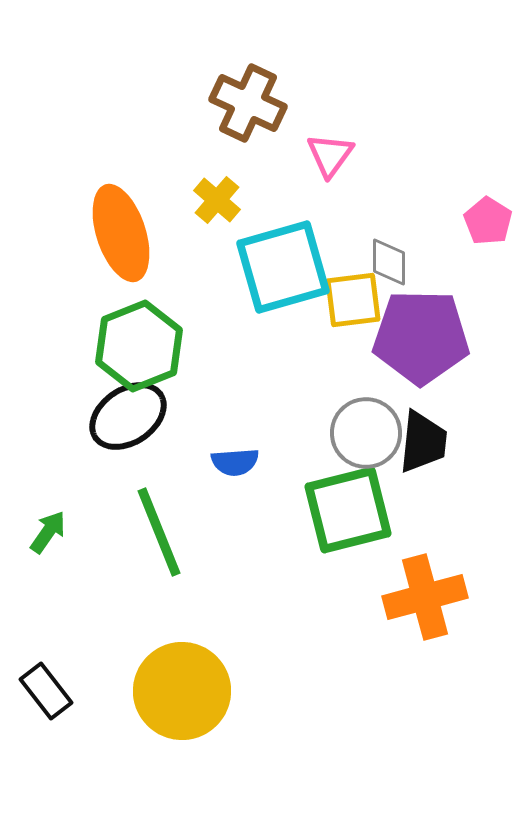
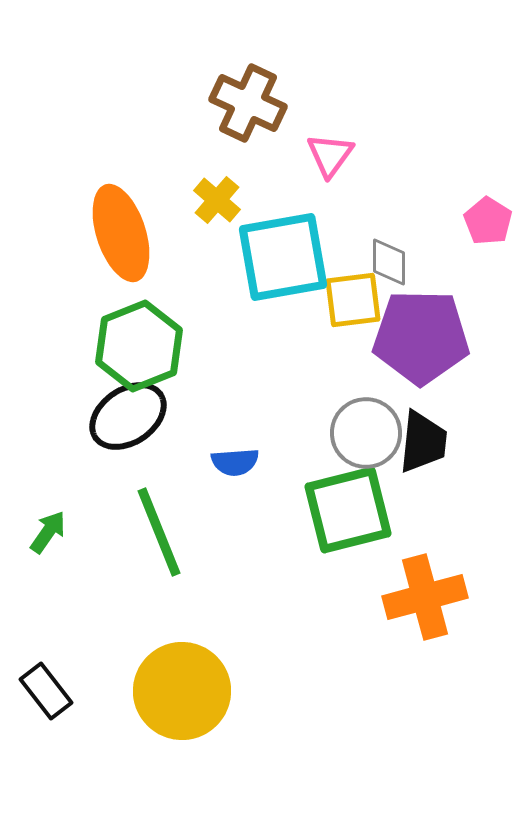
cyan square: moved 10 px up; rotated 6 degrees clockwise
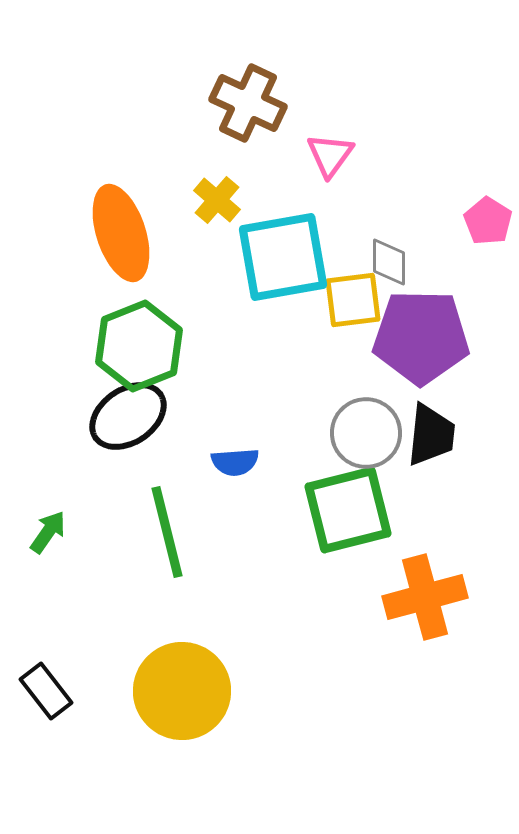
black trapezoid: moved 8 px right, 7 px up
green line: moved 8 px right; rotated 8 degrees clockwise
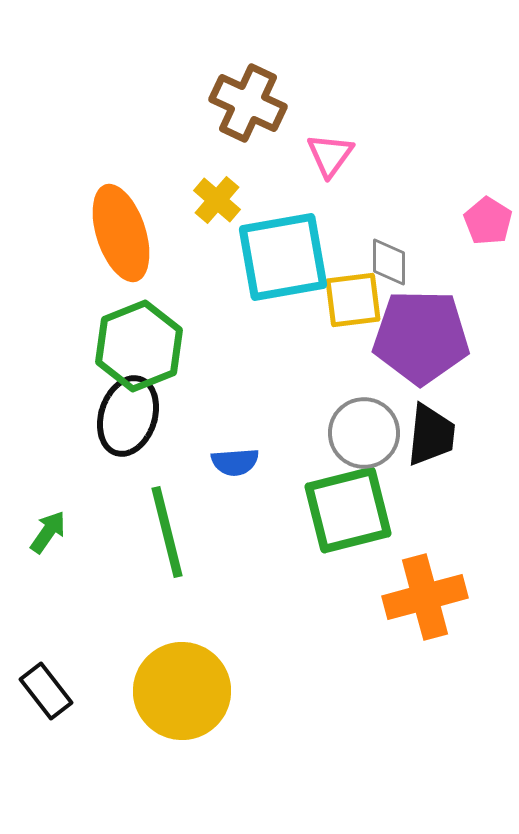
black ellipse: rotated 38 degrees counterclockwise
gray circle: moved 2 px left
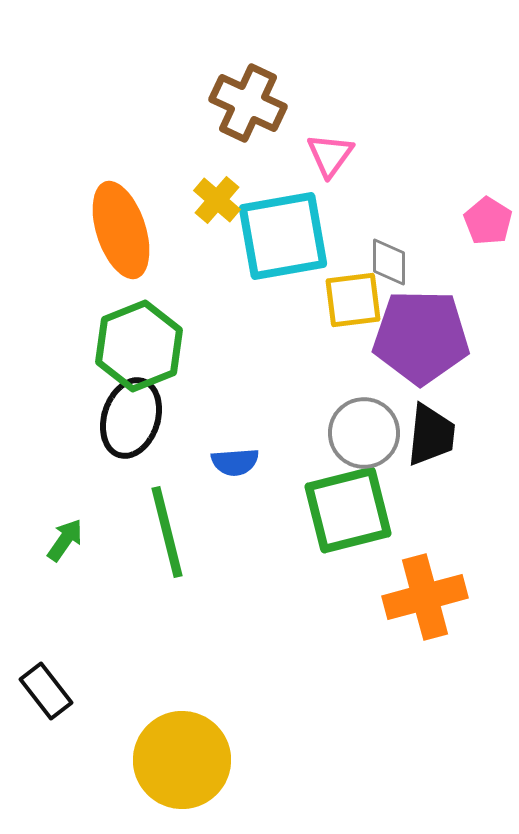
orange ellipse: moved 3 px up
cyan square: moved 21 px up
black ellipse: moved 3 px right, 2 px down
green arrow: moved 17 px right, 8 px down
yellow circle: moved 69 px down
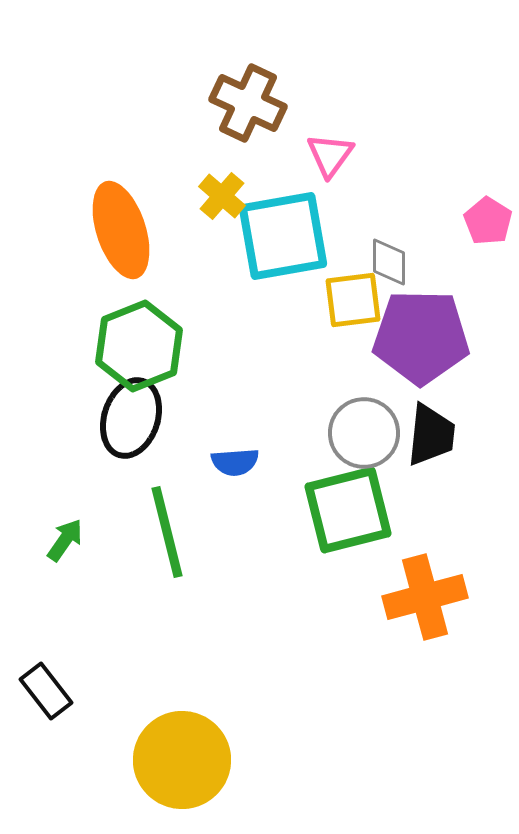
yellow cross: moved 5 px right, 4 px up
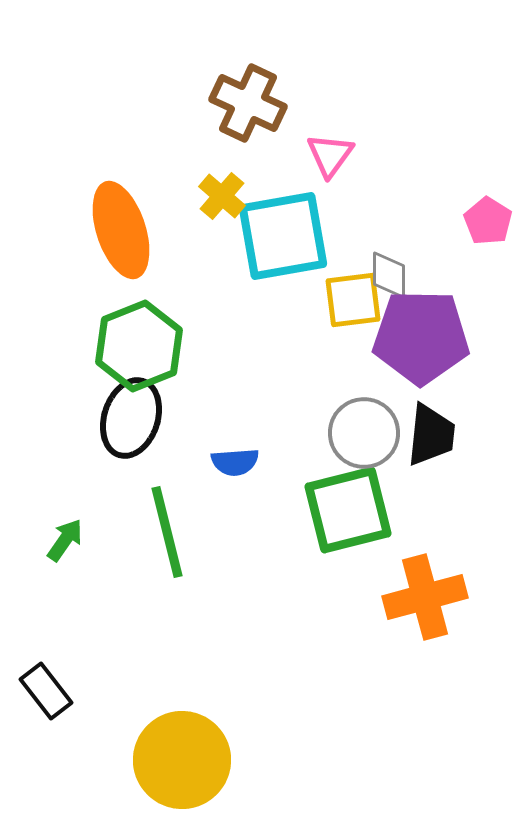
gray diamond: moved 13 px down
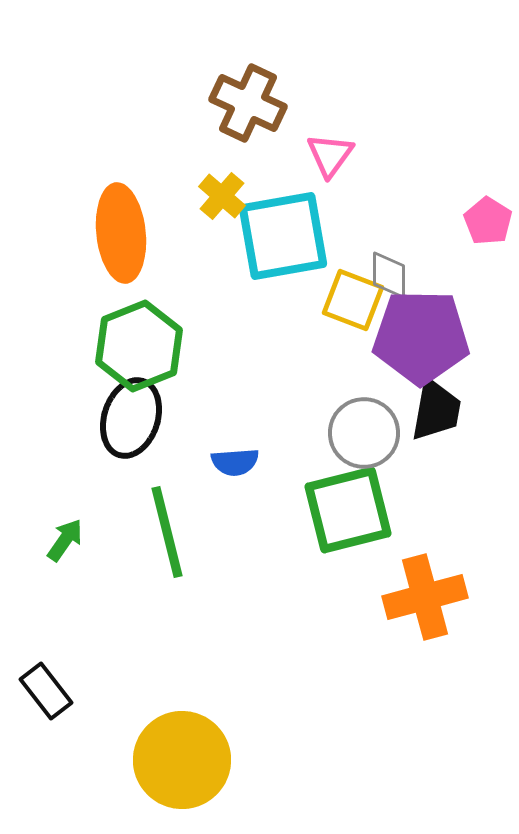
orange ellipse: moved 3 px down; rotated 12 degrees clockwise
yellow square: rotated 28 degrees clockwise
black trapezoid: moved 5 px right, 25 px up; rotated 4 degrees clockwise
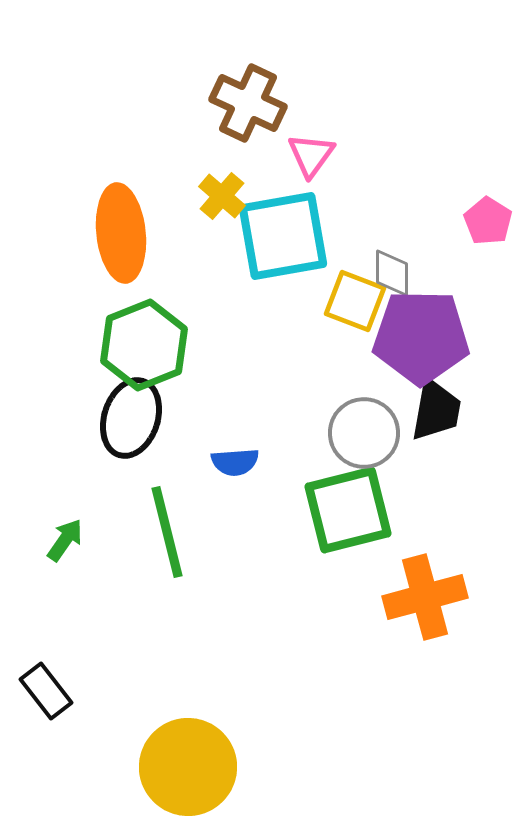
pink triangle: moved 19 px left
gray diamond: moved 3 px right, 2 px up
yellow square: moved 2 px right, 1 px down
green hexagon: moved 5 px right, 1 px up
yellow circle: moved 6 px right, 7 px down
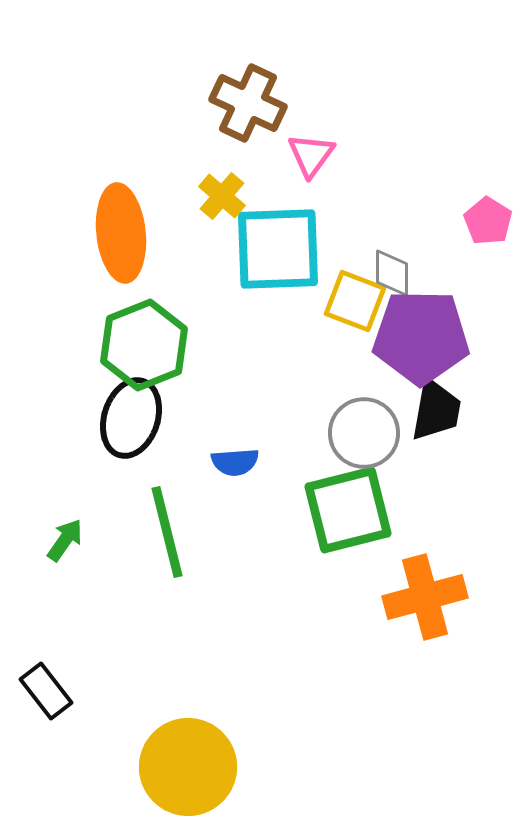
cyan square: moved 5 px left, 13 px down; rotated 8 degrees clockwise
